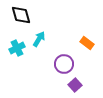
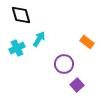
orange rectangle: moved 1 px up
purple square: moved 2 px right
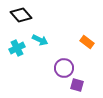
black diamond: rotated 25 degrees counterclockwise
cyan arrow: moved 1 px right, 1 px down; rotated 84 degrees clockwise
purple circle: moved 4 px down
purple square: rotated 32 degrees counterclockwise
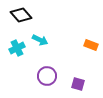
orange rectangle: moved 4 px right, 3 px down; rotated 16 degrees counterclockwise
purple circle: moved 17 px left, 8 px down
purple square: moved 1 px right, 1 px up
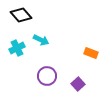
cyan arrow: moved 1 px right
orange rectangle: moved 8 px down
purple square: rotated 32 degrees clockwise
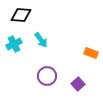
black diamond: rotated 45 degrees counterclockwise
cyan arrow: rotated 28 degrees clockwise
cyan cross: moved 3 px left, 4 px up
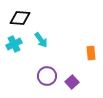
black diamond: moved 1 px left, 3 px down
orange rectangle: rotated 64 degrees clockwise
purple square: moved 6 px left, 2 px up
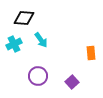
black diamond: moved 4 px right
purple circle: moved 9 px left
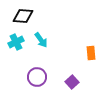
black diamond: moved 1 px left, 2 px up
cyan cross: moved 2 px right, 2 px up
purple circle: moved 1 px left, 1 px down
